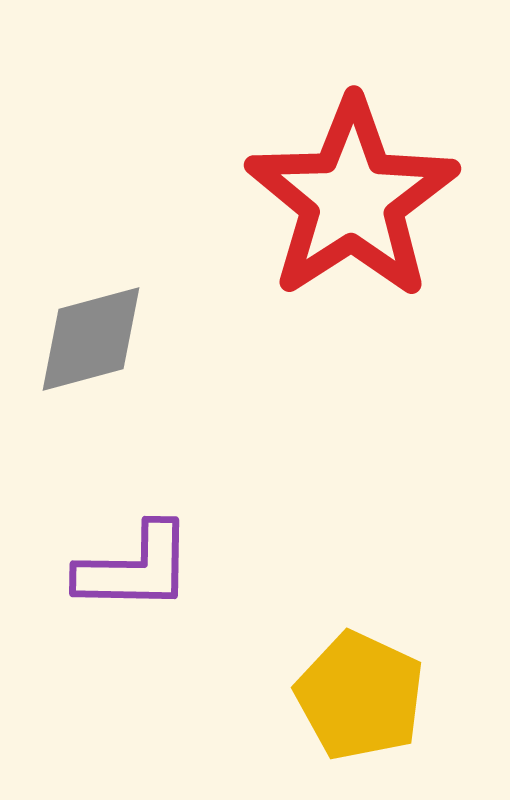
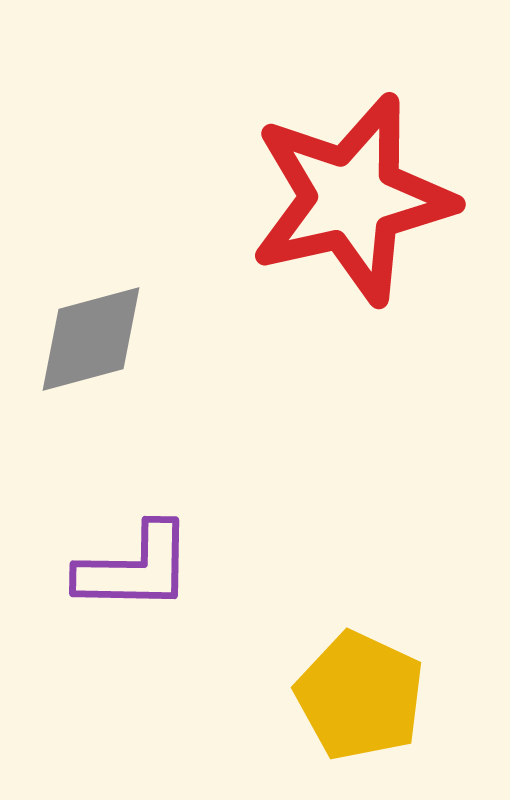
red star: rotated 20 degrees clockwise
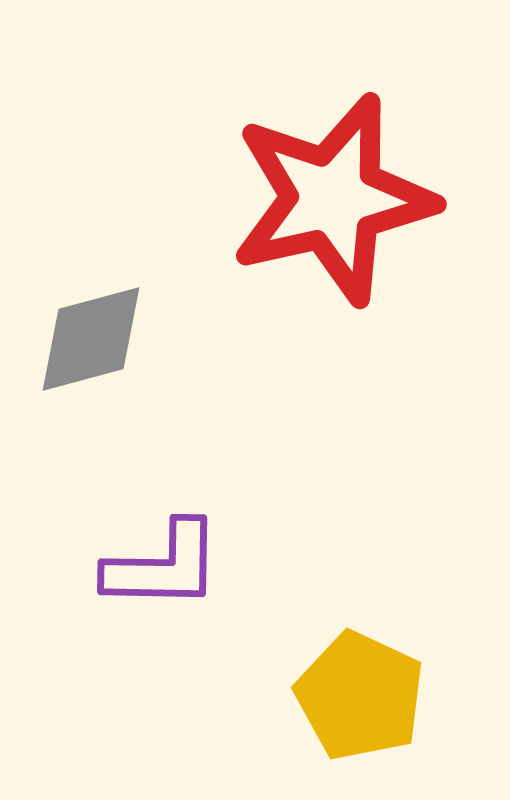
red star: moved 19 px left
purple L-shape: moved 28 px right, 2 px up
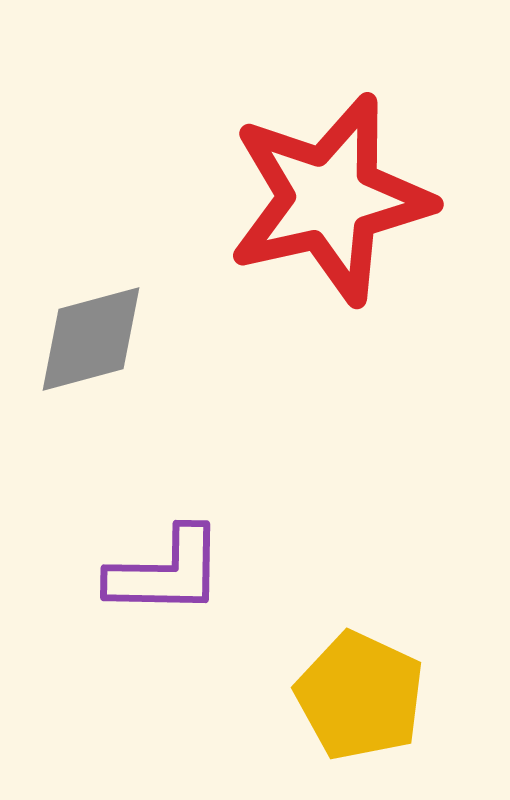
red star: moved 3 px left
purple L-shape: moved 3 px right, 6 px down
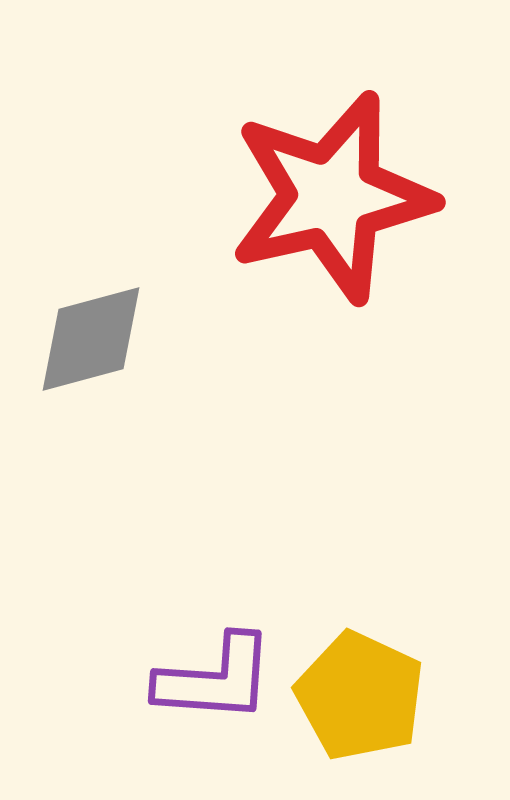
red star: moved 2 px right, 2 px up
purple L-shape: moved 49 px right, 107 px down; rotated 3 degrees clockwise
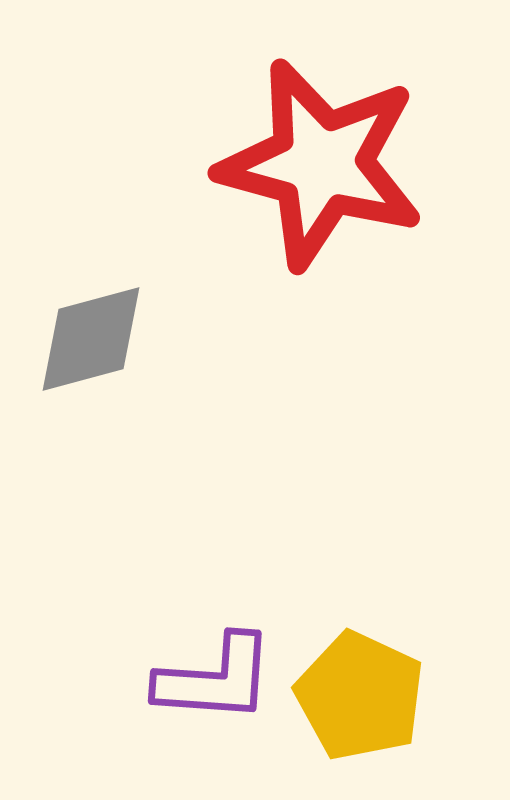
red star: moved 11 px left, 33 px up; rotated 28 degrees clockwise
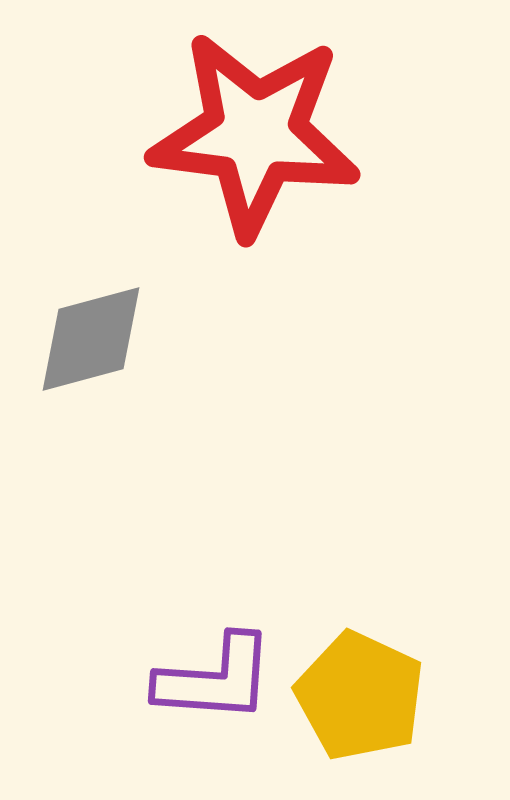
red star: moved 66 px left, 30 px up; rotated 8 degrees counterclockwise
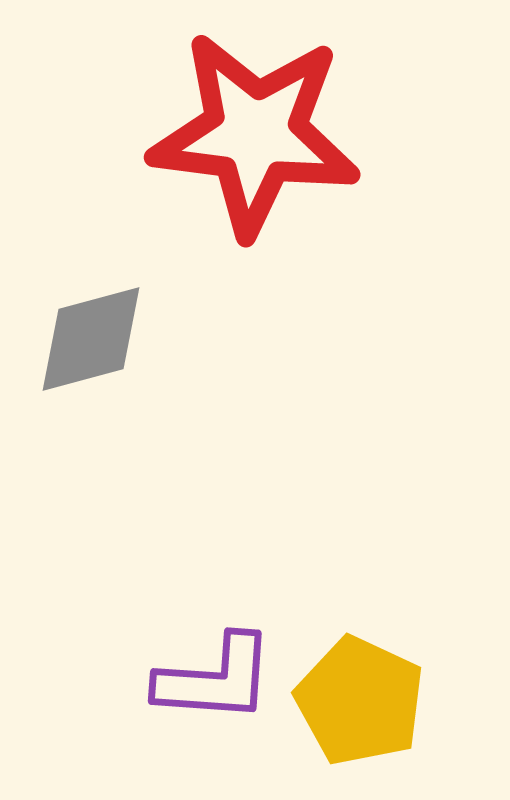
yellow pentagon: moved 5 px down
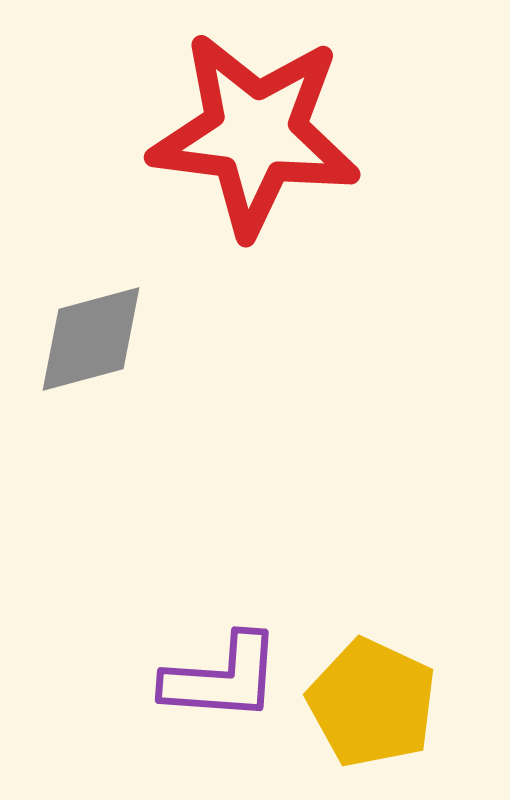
purple L-shape: moved 7 px right, 1 px up
yellow pentagon: moved 12 px right, 2 px down
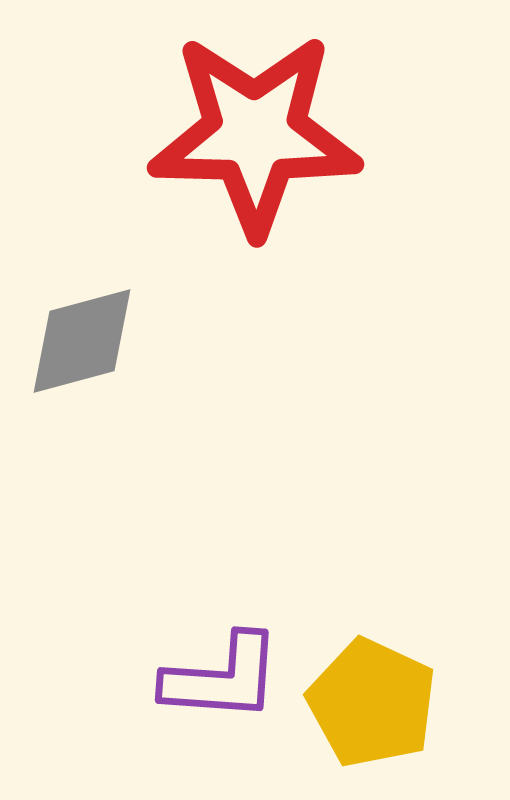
red star: rotated 6 degrees counterclockwise
gray diamond: moved 9 px left, 2 px down
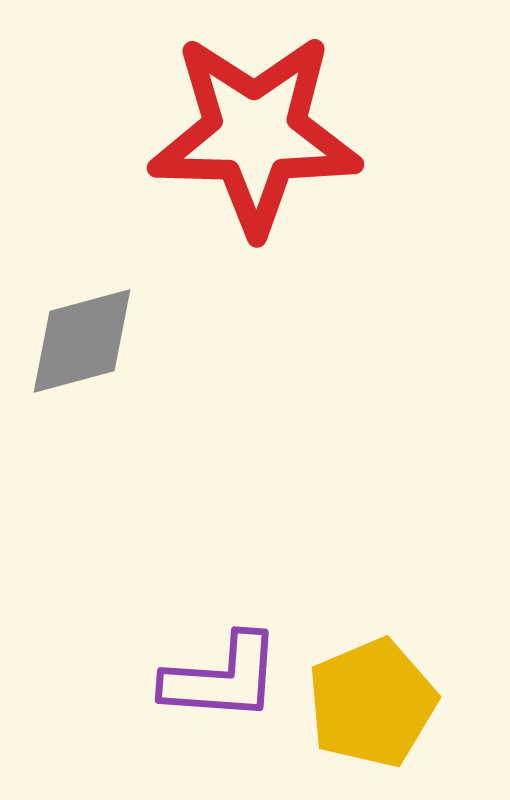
yellow pentagon: rotated 24 degrees clockwise
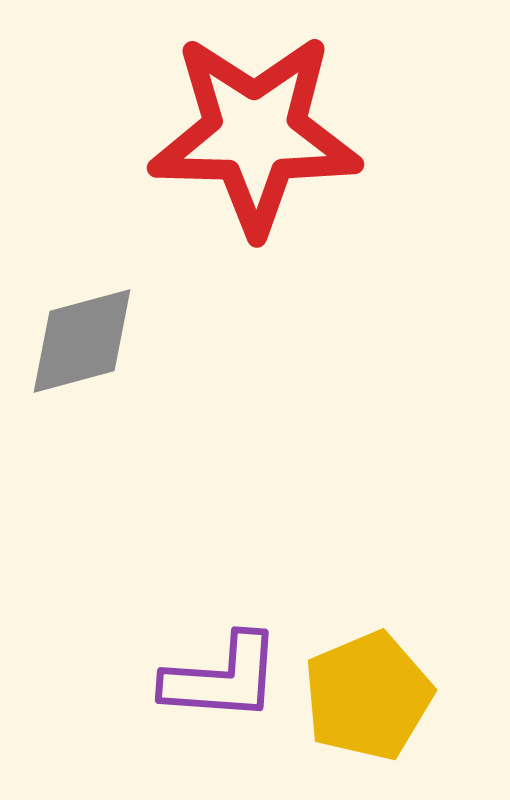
yellow pentagon: moved 4 px left, 7 px up
